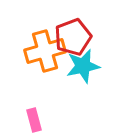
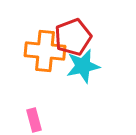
orange cross: rotated 21 degrees clockwise
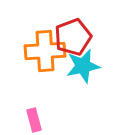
orange cross: rotated 9 degrees counterclockwise
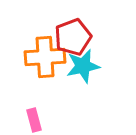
orange cross: moved 6 px down
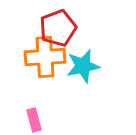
red pentagon: moved 15 px left, 9 px up
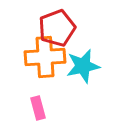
red pentagon: moved 1 px left
pink rectangle: moved 4 px right, 12 px up
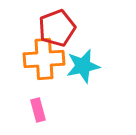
orange cross: moved 1 px left, 2 px down
pink rectangle: moved 2 px down
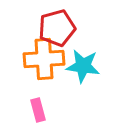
red pentagon: rotated 6 degrees clockwise
cyan star: rotated 20 degrees clockwise
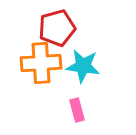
orange cross: moved 3 px left, 4 px down
pink rectangle: moved 39 px right
